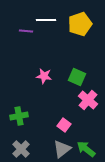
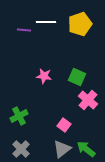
white line: moved 2 px down
purple line: moved 2 px left, 1 px up
green cross: rotated 18 degrees counterclockwise
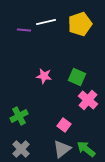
white line: rotated 12 degrees counterclockwise
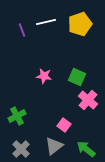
purple line: moved 2 px left; rotated 64 degrees clockwise
green cross: moved 2 px left
gray triangle: moved 8 px left, 3 px up
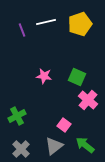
green arrow: moved 1 px left, 4 px up
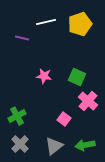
purple line: moved 8 px down; rotated 56 degrees counterclockwise
pink cross: moved 1 px down
pink square: moved 6 px up
green arrow: rotated 48 degrees counterclockwise
gray cross: moved 1 px left, 5 px up
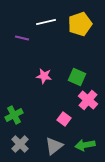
pink cross: moved 1 px up
green cross: moved 3 px left, 1 px up
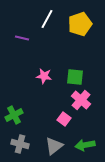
white line: moved 1 px right, 3 px up; rotated 48 degrees counterclockwise
green square: moved 2 px left; rotated 18 degrees counterclockwise
pink cross: moved 7 px left
gray cross: rotated 30 degrees counterclockwise
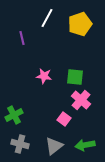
white line: moved 1 px up
purple line: rotated 64 degrees clockwise
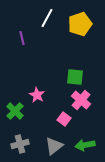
pink star: moved 7 px left, 19 px down; rotated 21 degrees clockwise
green cross: moved 1 px right, 4 px up; rotated 18 degrees counterclockwise
gray cross: rotated 30 degrees counterclockwise
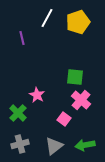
yellow pentagon: moved 2 px left, 2 px up
green cross: moved 3 px right, 2 px down
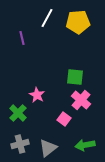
yellow pentagon: rotated 15 degrees clockwise
gray triangle: moved 6 px left, 2 px down
